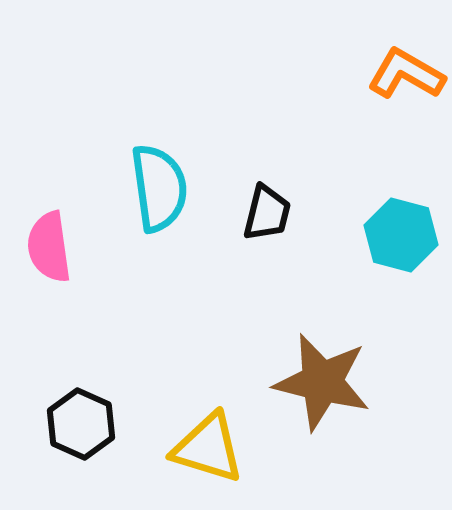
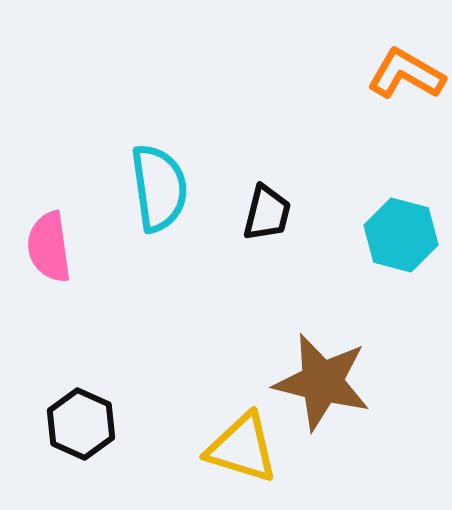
yellow triangle: moved 34 px right
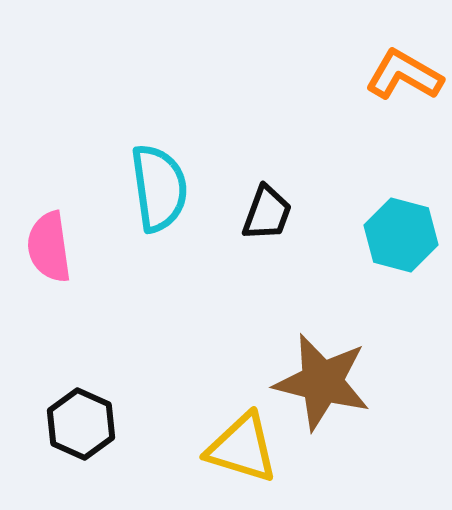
orange L-shape: moved 2 px left, 1 px down
black trapezoid: rotated 6 degrees clockwise
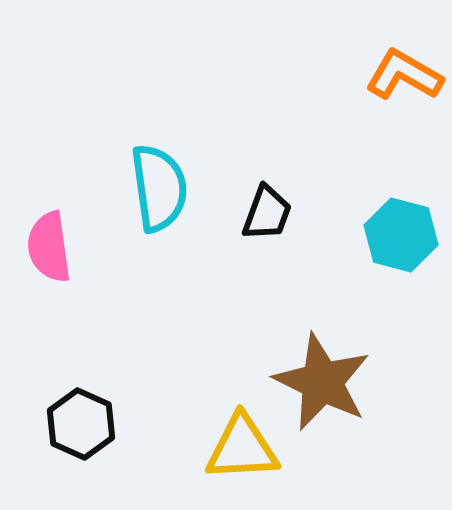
brown star: rotated 12 degrees clockwise
yellow triangle: rotated 20 degrees counterclockwise
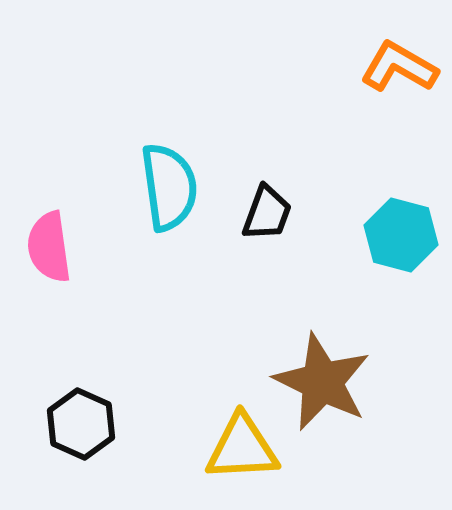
orange L-shape: moved 5 px left, 8 px up
cyan semicircle: moved 10 px right, 1 px up
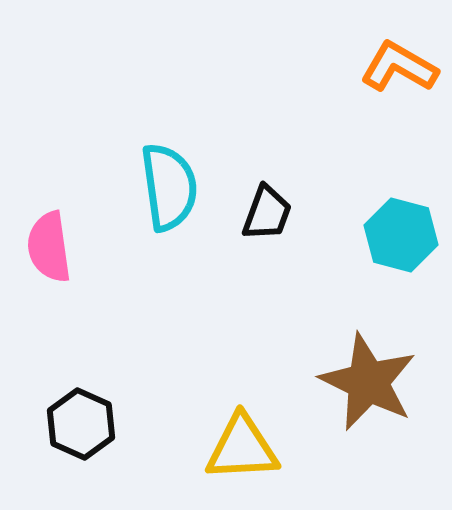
brown star: moved 46 px right
